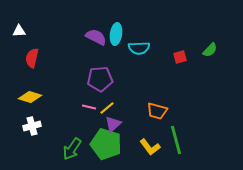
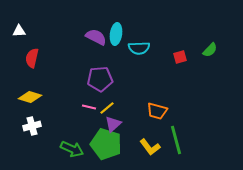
green arrow: rotated 100 degrees counterclockwise
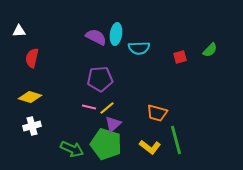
orange trapezoid: moved 2 px down
yellow L-shape: rotated 15 degrees counterclockwise
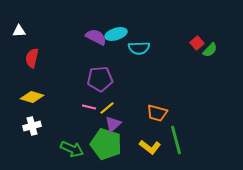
cyan ellipse: rotated 65 degrees clockwise
red square: moved 17 px right, 14 px up; rotated 24 degrees counterclockwise
yellow diamond: moved 2 px right
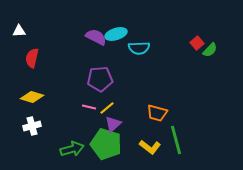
green arrow: rotated 40 degrees counterclockwise
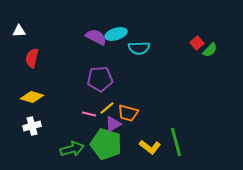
pink line: moved 7 px down
orange trapezoid: moved 29 px left
purple triangle: rotated 12 degrees clockwise
green line: moved 2 px down
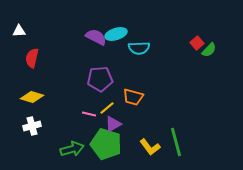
green semicircle: moved 1 px left
orange trapezoid: moved 5 px right, 16 px up
yellow L-shape: rotated 15 degrees clockwise
